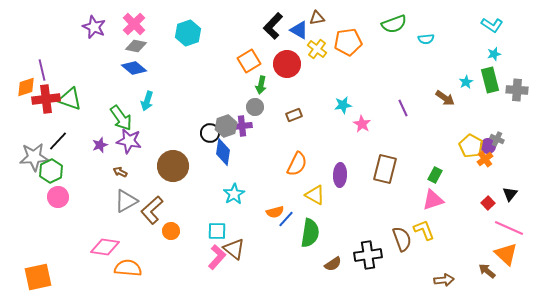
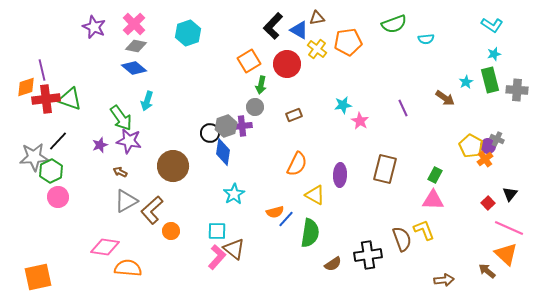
pink star at (362, 124): moved 2 px left, 3 px up
pink triangle at (433, 200): rotated 20 degrees clockwise
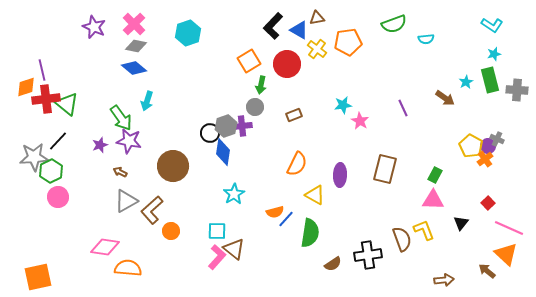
green triangle at (70, 99): moved 3 px left, 5 px down; rotated 20 degrees clockwise
black triangle at (510, 194): moved 49 px left, 29 px down
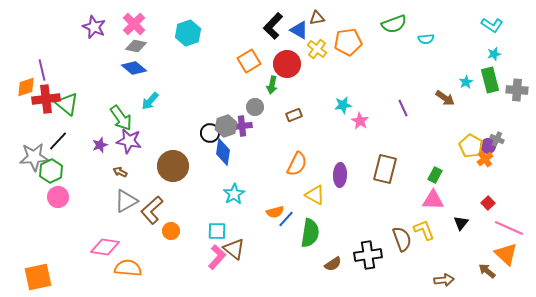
green arrow at (261, 85): moved 11 px right
cyan arrow at (147, 101): moved 3 px right; rotated 24 degrees clockwise
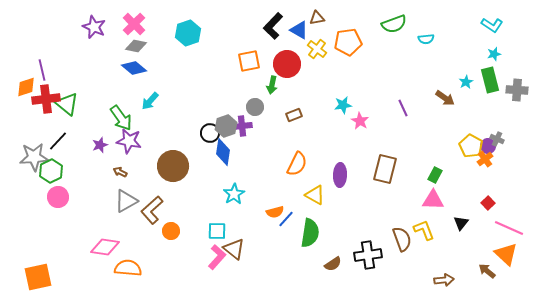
orange square at (249, 61): rotated 20 degrees clockwise
